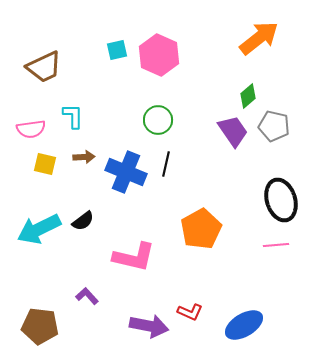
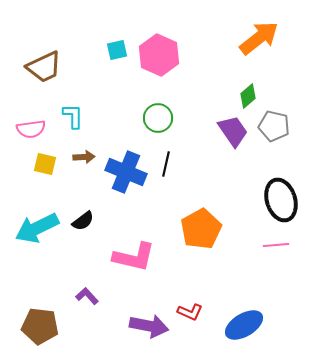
green circle: moved 2 px up
cyan arrow: moved 2 px left, 1 px up
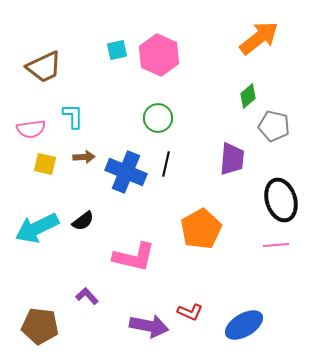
purple trapezoid: moved 1 px left, 28 px down; rotated 40 degrees clockwise
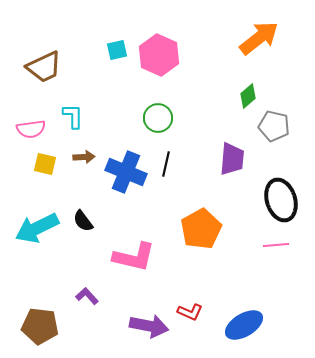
black semicircle: rotated 90 degrees clockwise
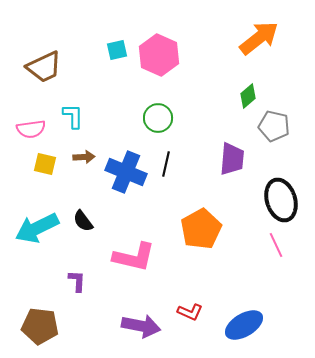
pink line: rotated 70 degrees clockwise
purple L-shape: moved 10 px left, 15 px up; rotated 45 degrees clockwise
purple arrow: moved 8 px left
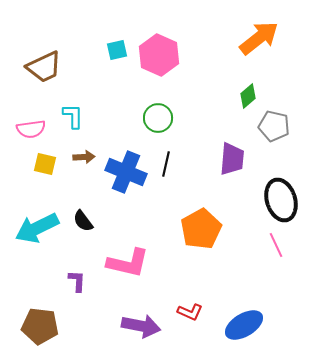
pink L-shape: moved 6 px left, 6 px down
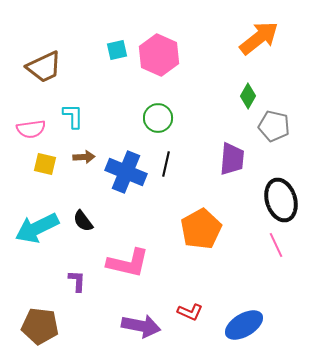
green diamond: rotated 20 degrees counterclockwise
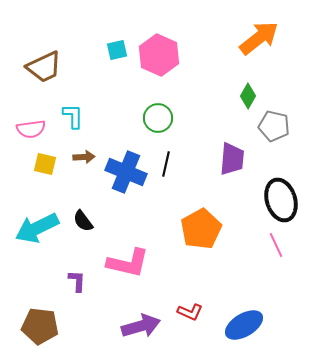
purple arrow: rotated 27 degrees counterclockwise
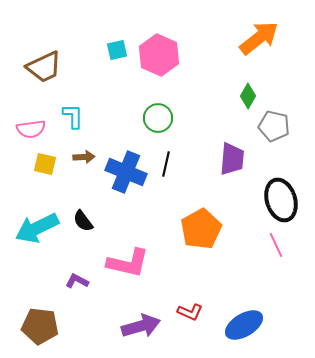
purple L-shape: rotated 65 degrees counterclockwise
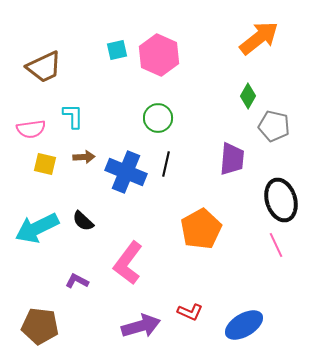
black semicircle: rotated 10 degrees counterclockwise
pink L-shape: rotated 114 degrees clockwise
